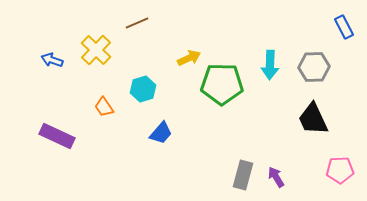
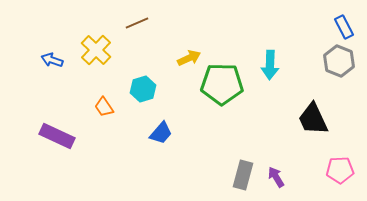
gray hexagon: moved 25 px right, 6 px up; rotated 24 degrees clockwise
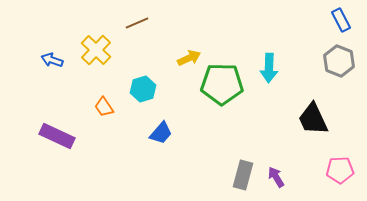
blue rectangle: moved 3 px left, 7 px up
cyan arrow: moved 1 px left, 3 px down
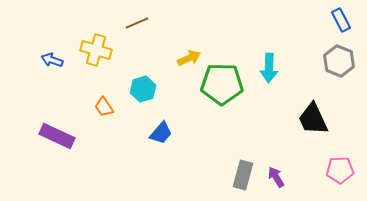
yellow cross: rotated 28 degrees counterclockwise
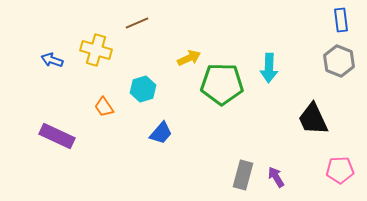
blue rectangle: rotated 20 degrees clockwise
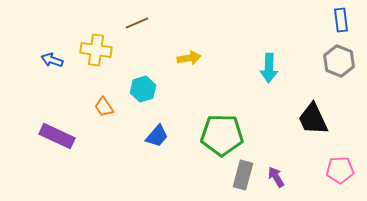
yellow cross: rotated 8 degrees counterclockwise
yellow arrow: rotated 15 degrees clockwise
green pentagon: moved 51 px down
blue trapezoid: moved 4 px left, 3 px down
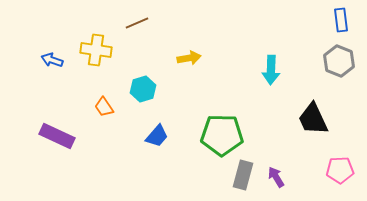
cyan arrow: moved 2 px right, 2 px down
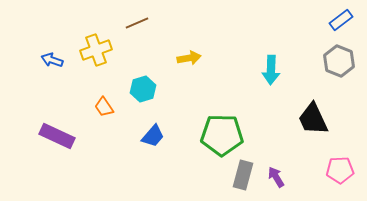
blue rectangle: rotated 60 degrees clockwise
yellow cross: rotated 28 degrees counterclockwise
blue trapezoid: moved 4 px left
